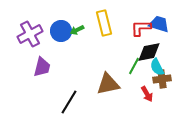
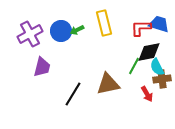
black line: moved 4 px right, 8 px up
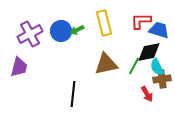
blue trapezoid: moved 6 px down
red L-shape: moved 7 px up
purple trapezoid: moved 23 px left
brown triangle: moved 2 px left, 20 px up
black line: rotated 25 degrees counterclockwise
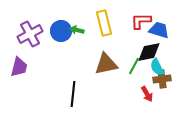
green arrow: rotated 40 degrees clockwise
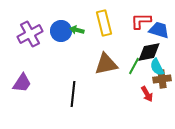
purple trapezoid: moved 3 px right, 16 px down; rotated 20 degrees clockwise
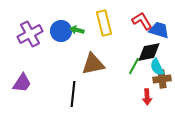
red L-shape: moved 1 px right; rotated 60 degrees clockwise
brown triangle: moved 13 px left
red arrow: moved 3 px down; rotated 28 degrees clockwise
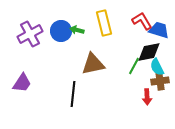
brown cross: moved 2 px left, 2 px down
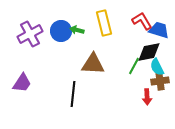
brown triangle: rotated 15 degrees clockwise
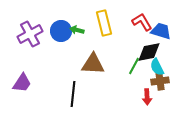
red L-shape: moved 1 px down
blue trapezoid: moved 2 px right, 1 px down
